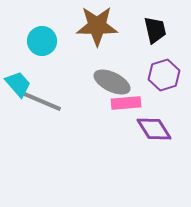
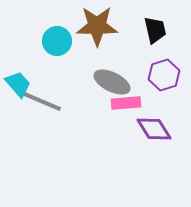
cyan circle: moved 15 px right
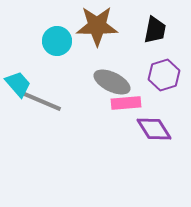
black trapezoid: rotated 24 degrees clockwise
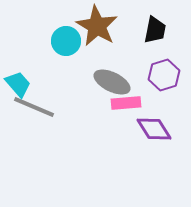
brown star: rotated 30 degrees clockwise
cyan circle: moved 9 px right
gray line: moved 7 px left, 6 px down
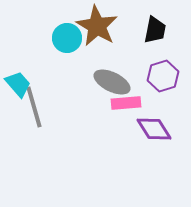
cyan circle: moved 1 px right, 3 px up
purple hexagon: moved 1 px left, 1 px down
gray line: rotated 51 degrees clockwise
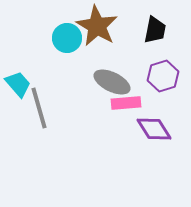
gray line: moved 5 px right, 1 px down
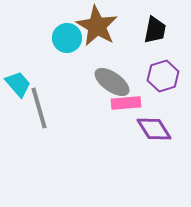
gray ellipse: rotated 9 degrees clockwise
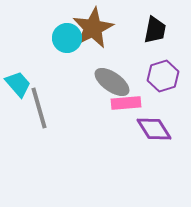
brown star: moved 4 px left, 2 px down; rotated 15 degrees clockwise
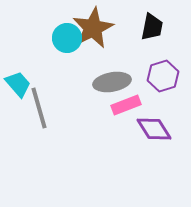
black trapezoid: moved 3 px left, 3 px up
gray ellipse: rotated 45 degrees counterclockwise
pink rectangle: moved 2 px down; rotated 16 degrees counterclockwise
